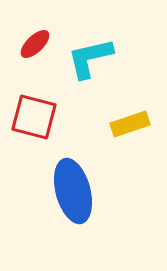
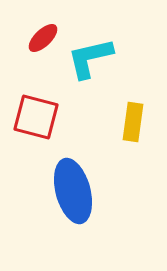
red ellipse: moved 8 px right, 6 px up
red square: moved 2 px right
yellow rectangle: moved 3 px right, 2 px up; rotated 63 degrees counterclockwise
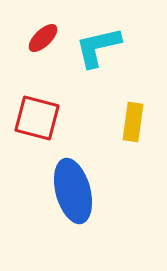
cyan L-shape: moved 8 px right, 11 px up
red square: moved 1 px right, 1 px down
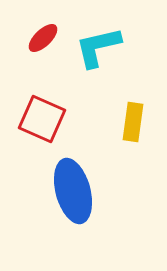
red square: moved 5 px right, 1 px down; rotated 9 degrees clockwise
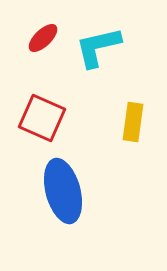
red square: moved 1 px up
blue ellipse: moved 10 px left
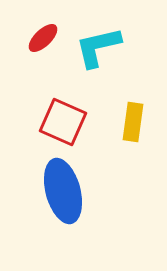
red square: moved 21 px right, 4 px down
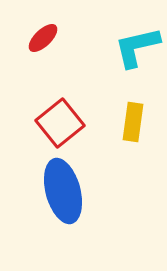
cyan L-shape: moved 39 px right
red square: moved 3 px left, 1 px down; rotated 27 degrees clockwise
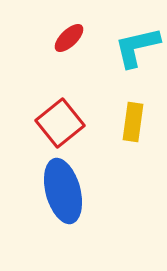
red ellipse: moved 26 px right
